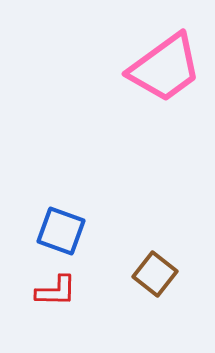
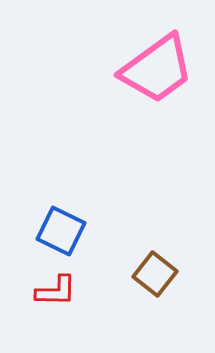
pink trapezoid: moved 8 px left, 1 px down
blue square: rotated 6 degrees clockwise
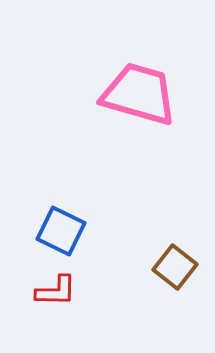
pink trapezoid: moved 18 px left, 25 px down; rotated 128 degrees counterclockwise
brown square: moved 20 px right, 7 px up
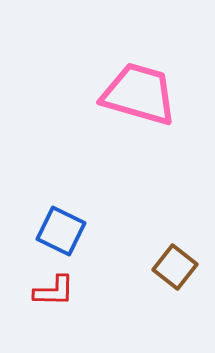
red L-shape: moved 2 px left
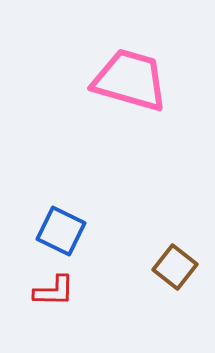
pink trapezoid: moved 9 px left, 14 px up
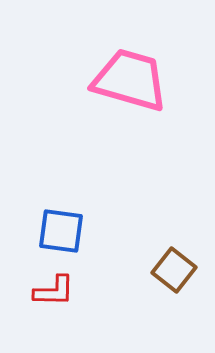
blue square: rotated 18 degrees counterclockwise
brown square: moved 1 px left, 3 px down
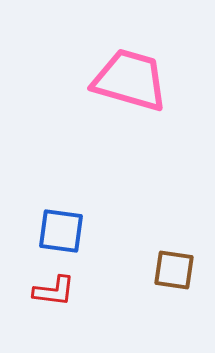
brown square: rotated 30 degrees counterclockwise
red L-shape: rotated 6 degrees clockwise
